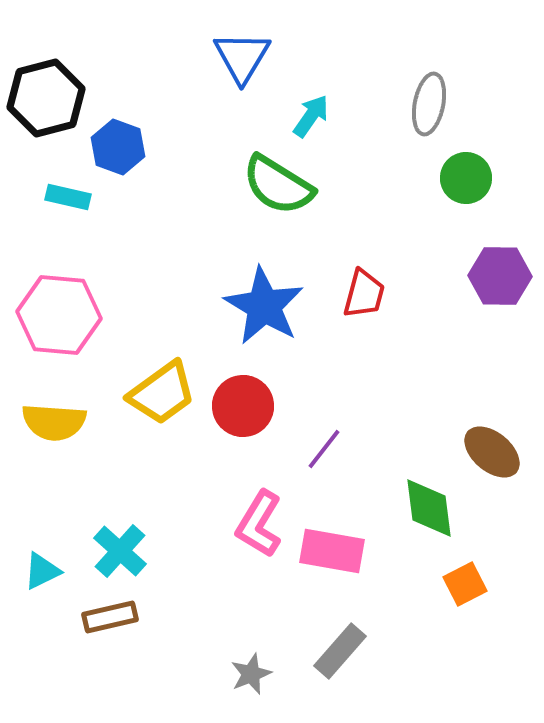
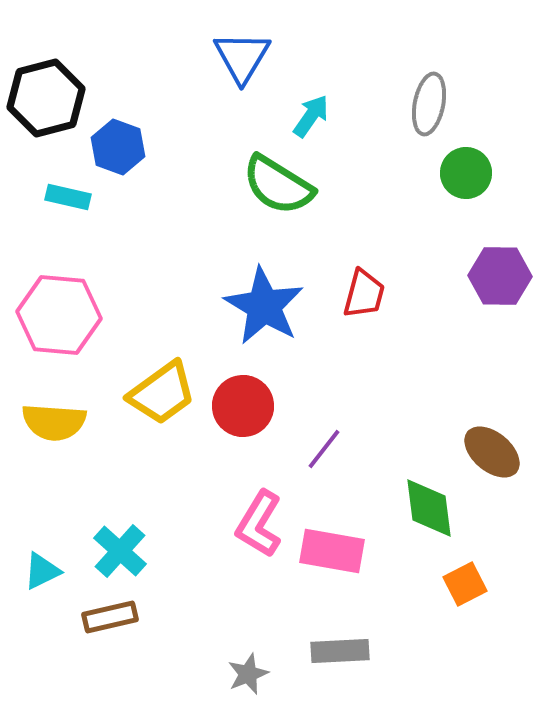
green circle: moved 5 px up
gray rectangle: rotated 46 degrees clockwise
gray star: moved 3 px left
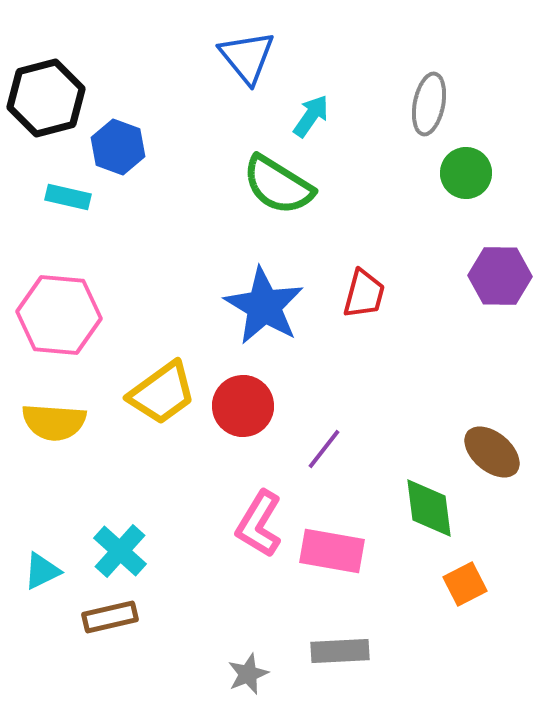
blue triangle: moved 5 px right; rotated 10 degrees counterclockwise
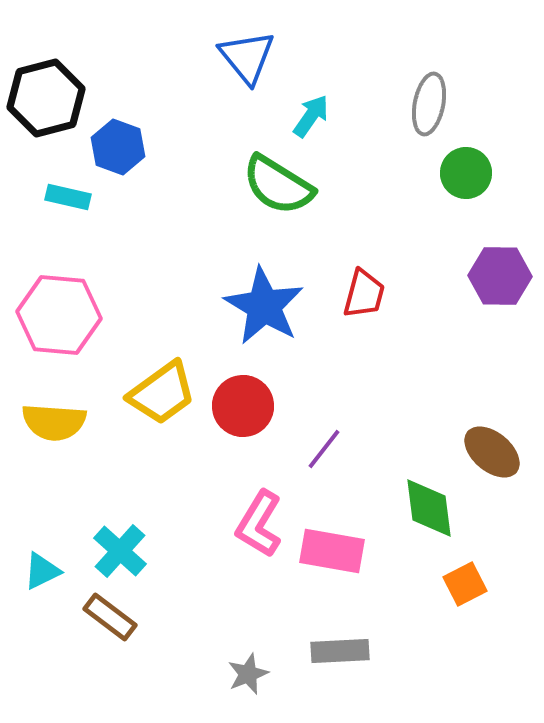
brown rectangle: rotated 50 degrees clockwise
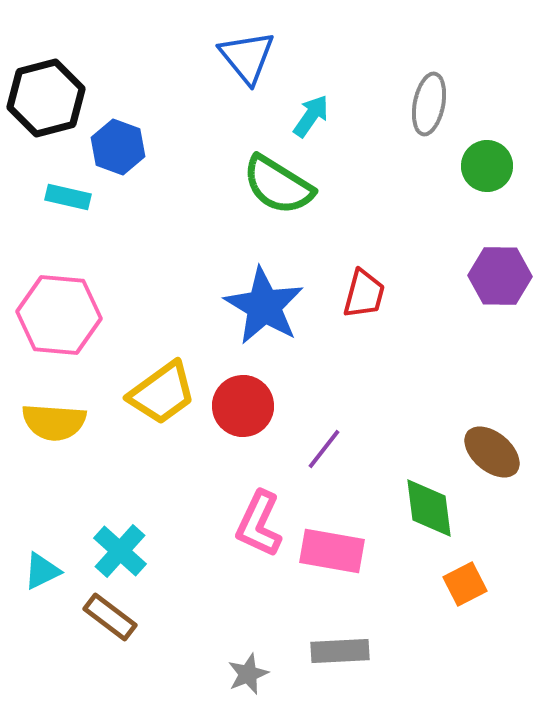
green circle: moved 21 px right, 7 px up
pink L-shape: rotated 6 degrees counterclockwise
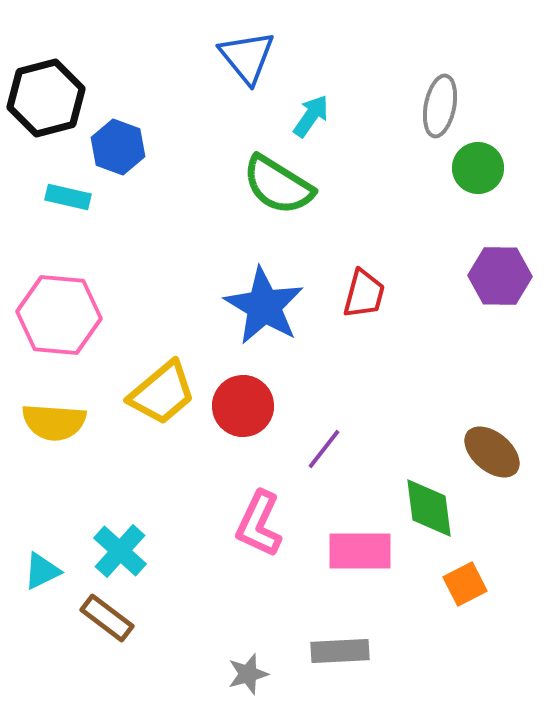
gray ellipse: moved 11 px right, 2 px down
green circle: moved 9 px left, 2 px down
yellow trapezoid: rotated 4 degrees counterclockwise
pink rectangle: moved 28 px right; rotated 10 degrees counterclockwise
brown rectangle: moved 3 px left, 1 px down
gray star: rotated 6 degrees clockwise
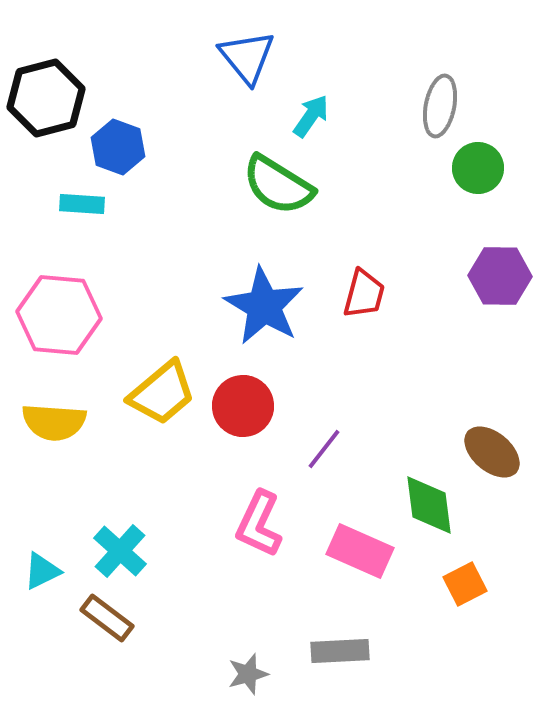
cyan rectangle: moved 14 px right, 7 px down; rotated 9 degrees counterclockwise
green diamond: moved 3 px up
pink rectangle: rotated 24 degrees clockwise
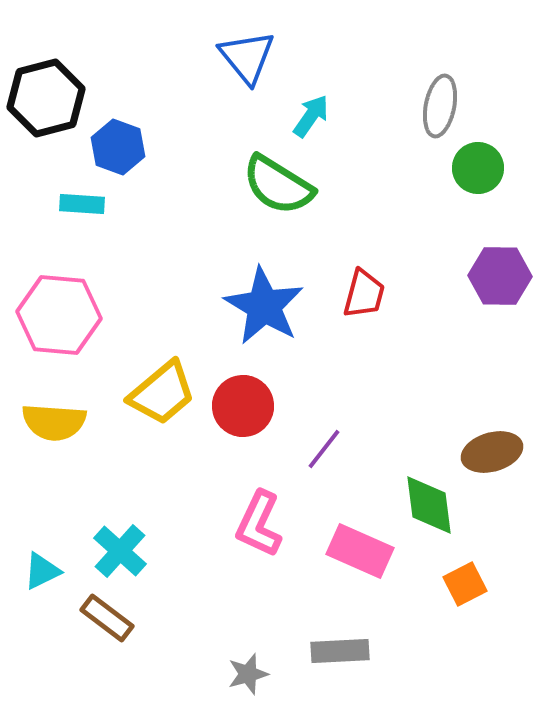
brown ellipse: rotated 56 degrees counterclockwise
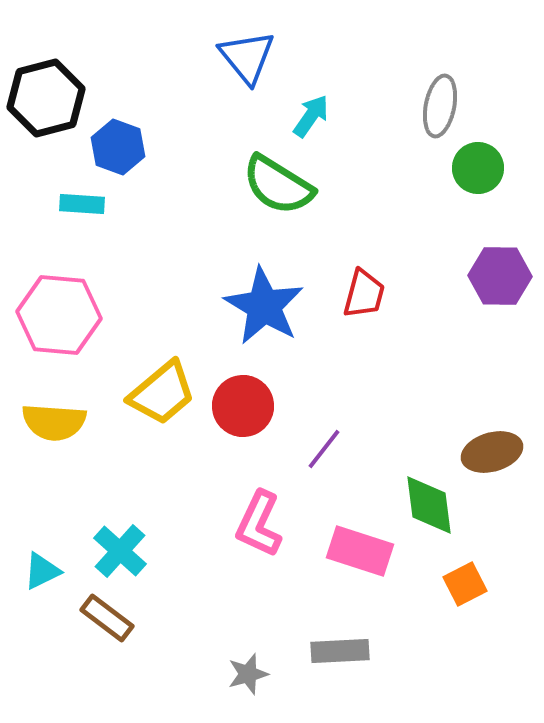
pink rectangle: rotated 6 degrees counterclockwise
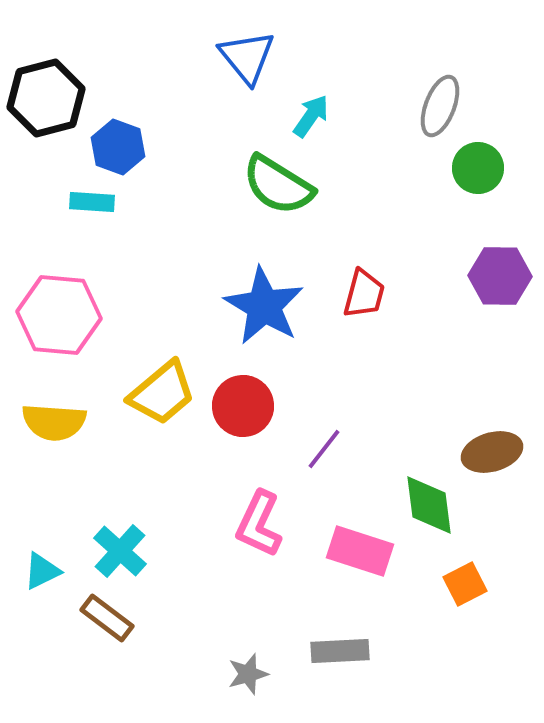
gray ellipse: rotated 10 degrees clockwise
cyan rectangle: moved 10 px right, 2 px up
